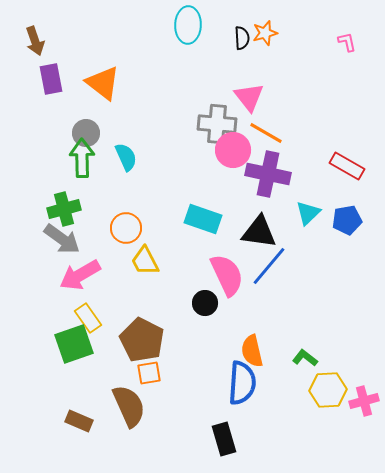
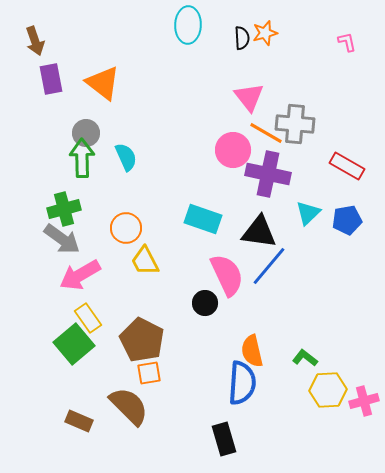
gray cross: moved 78 px right
green square: rotated 21 degrees counterclockwise
brown semicircle: rotated 21 degrees counterclockwise
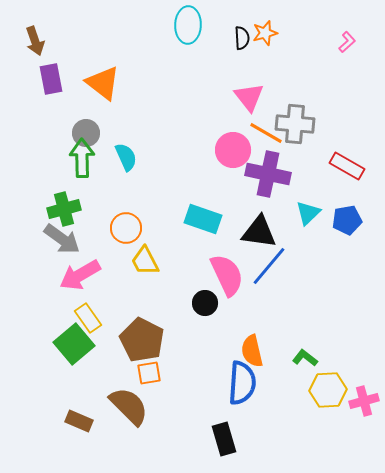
pink L-shape: rotated 60 degrees clockwise
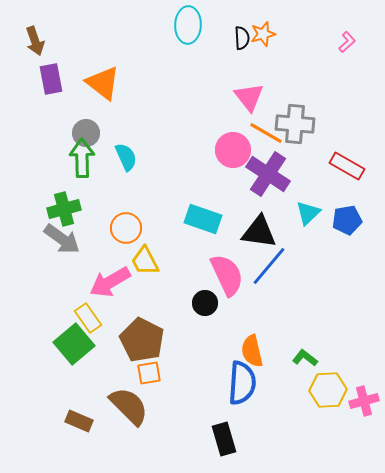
orange star: moved 2 px left, 1 px down
purple cross: rotated 21 degrees clockwise
pink arrow: moved 30 px right, 7 px down
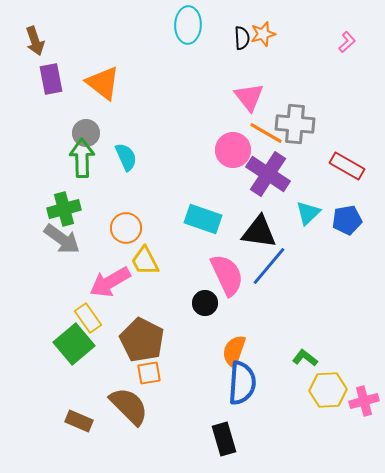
orange semicircle: moved 18 px left; rotated 32 degrees clockwise
